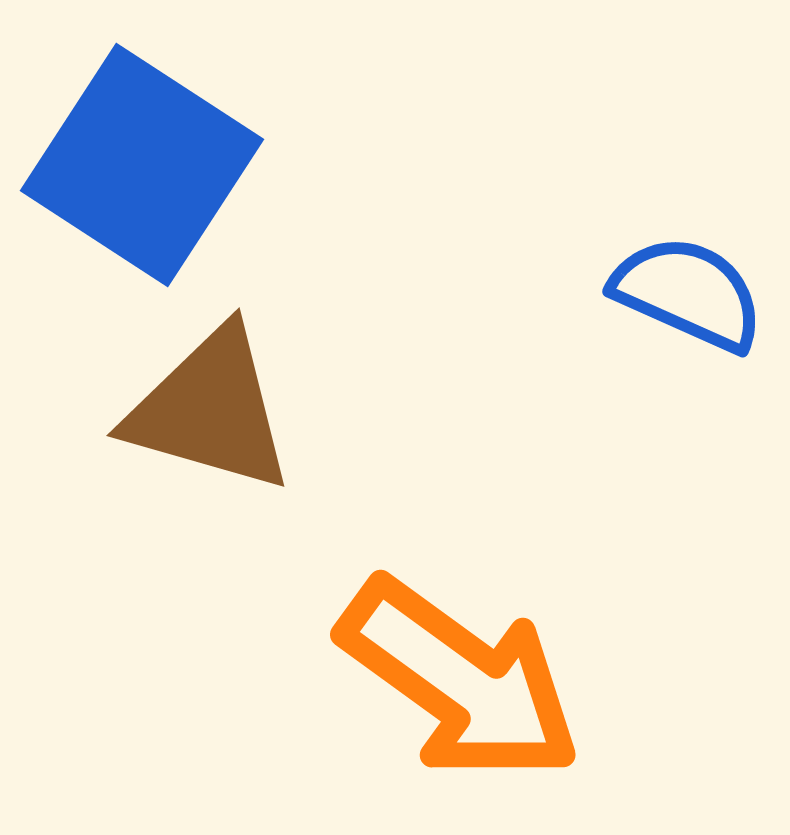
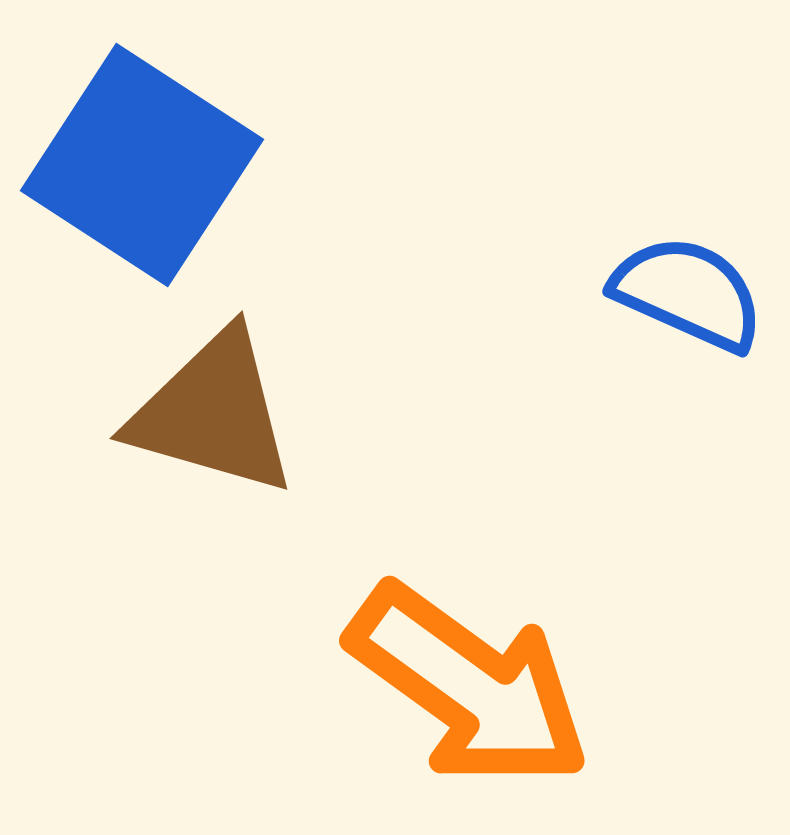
brown triangle: moved 3 px right, 3 px down
orange arrow: moved 9 px right, 6 px down
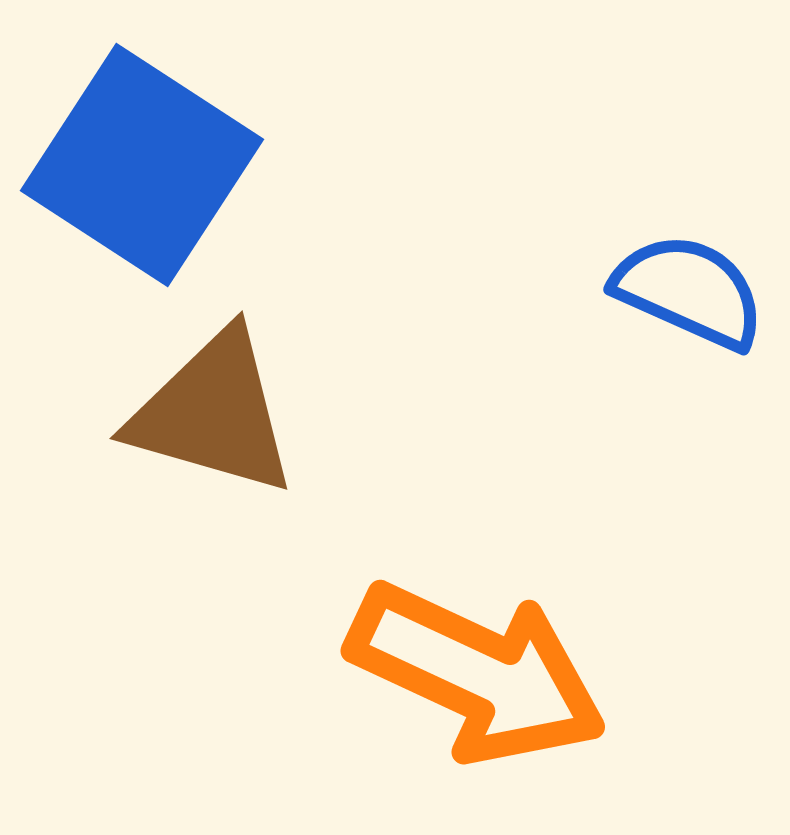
blue semicircle: moved 1 px right, 2 px up
orange arrow: moved 8 px right, 13 px up; rotated 11 degrees counterclockwise
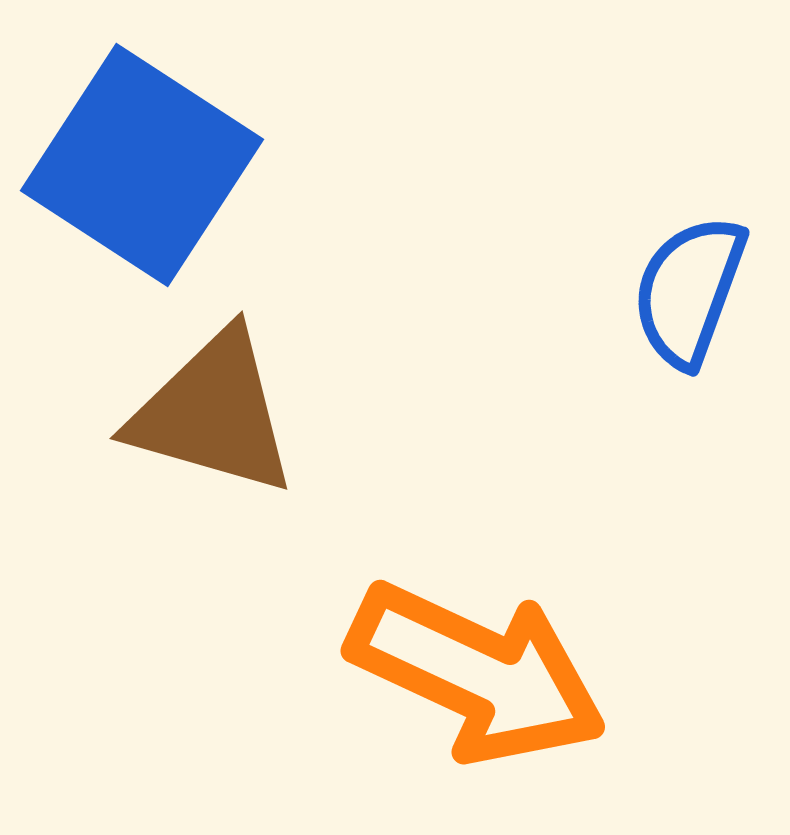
blue semicircle: rotated 94 degrees counterclockwise
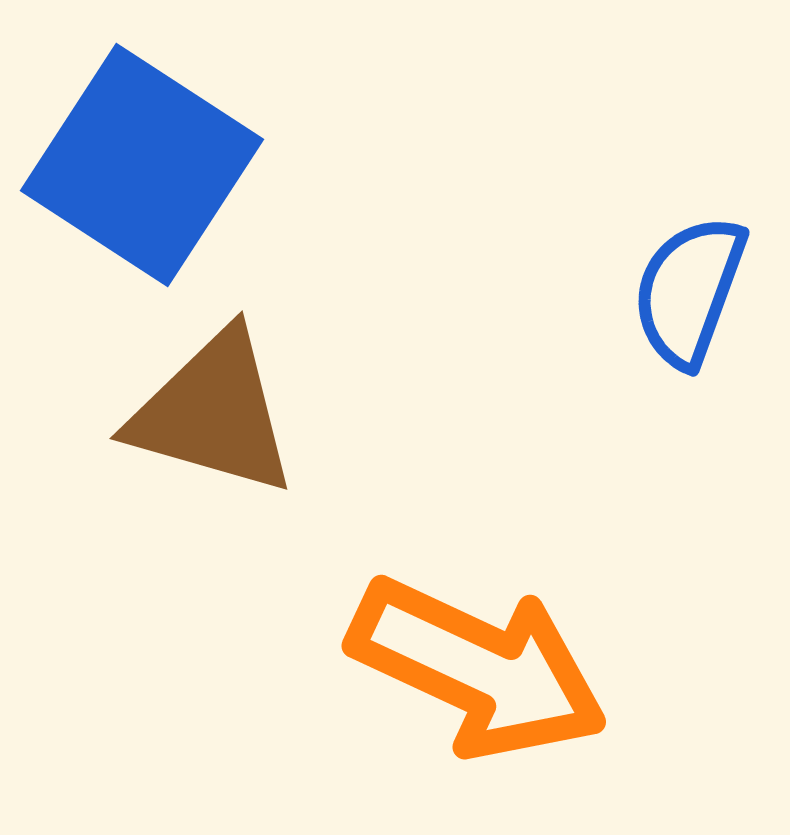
orange arrow: moved 1 px right, 5 px up
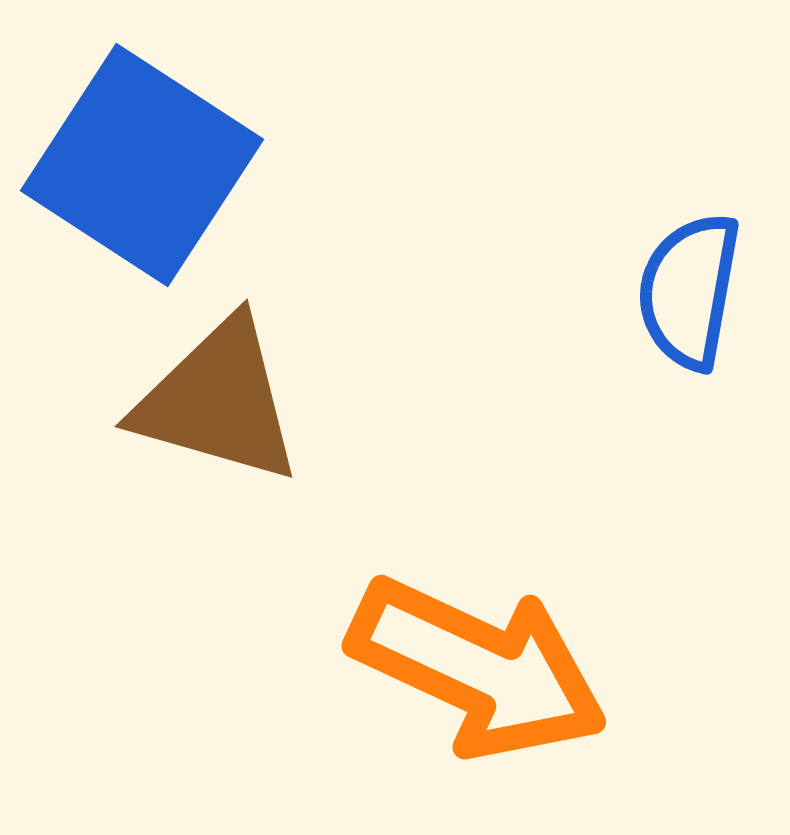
blue semicircle: rotated 10 degrees counterclockwise
brown triangle: moved 5 px right, 12 px up
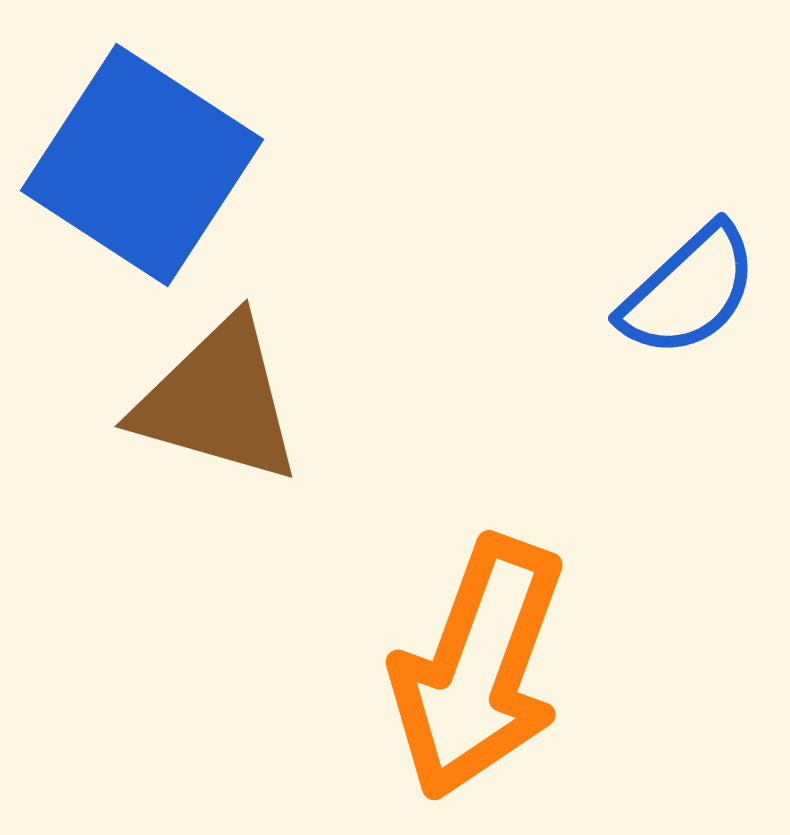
blue semicircle: rotated 143 degrees counterclockwise
orange arrow: rotated 85 degrees clockwise
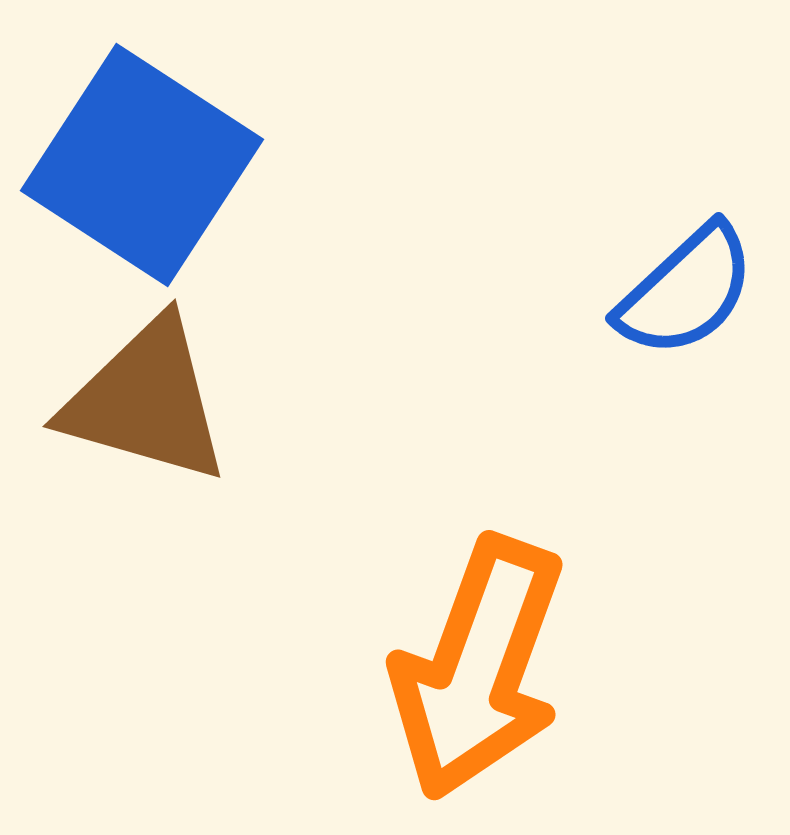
blue semicircle: moved 3 px left
brown triangle: moved 72 px left
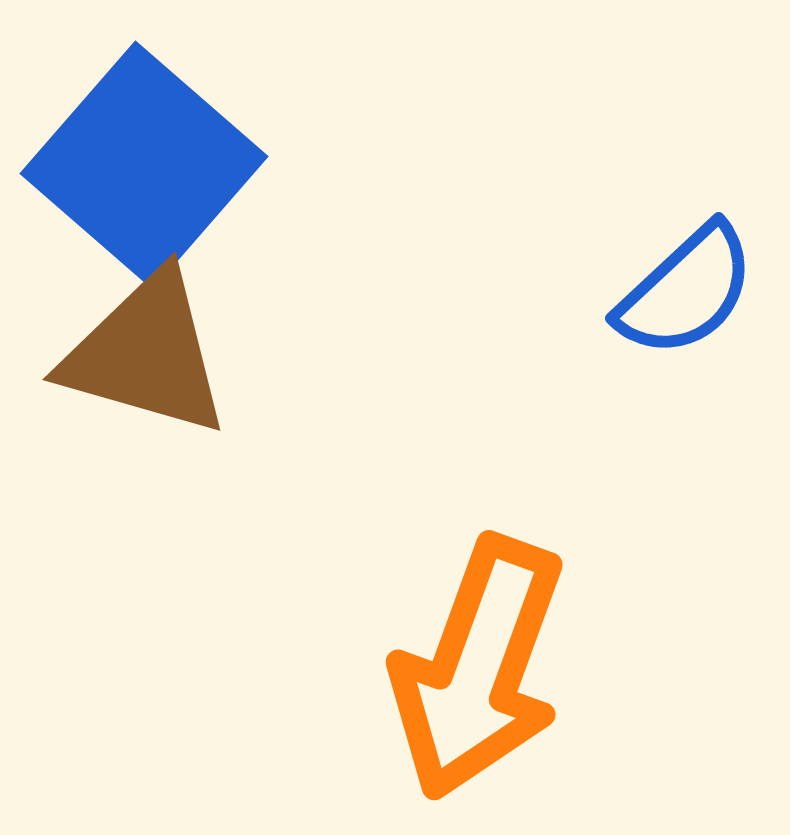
blue square: moved 2 px right; rotated 8 degrees clockwise
brown triangle: moved 47 px up
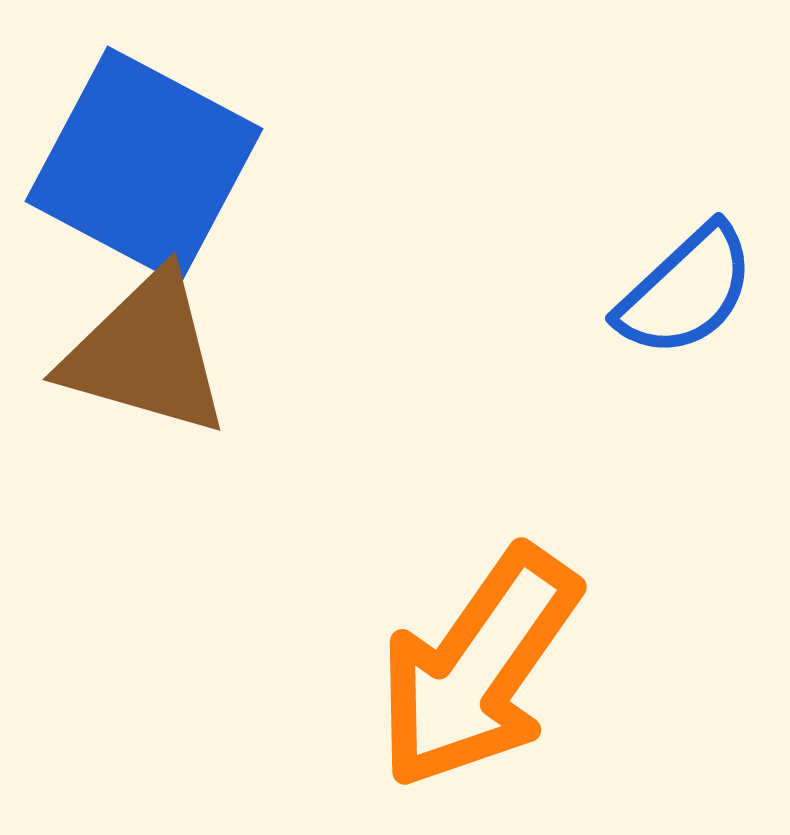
blue square: rotated 13 degrees counterclockwise
orange arrow: rotated 15 degrees clockwise
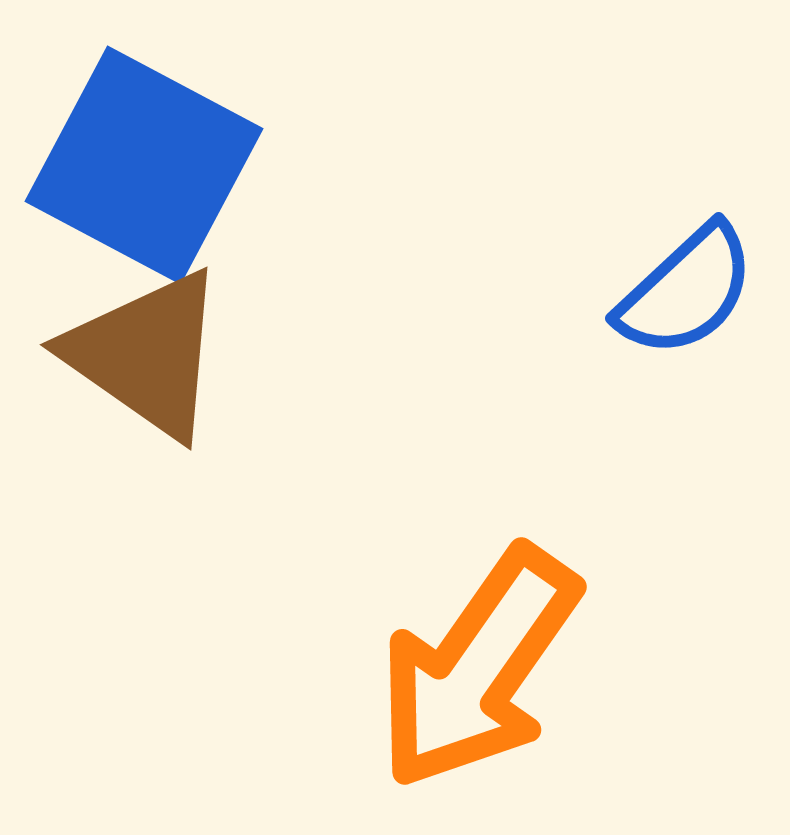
brown triangle: rotated 19 degrees clockwise
